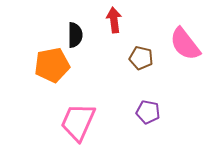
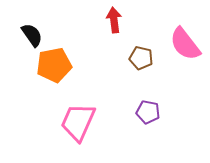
black semicircle: moved 43 px left; rotated 35 degrees counterclockwise
orange pentagon: moved 2 px right
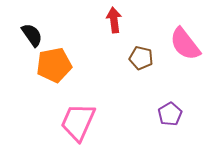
purple pentagon: moved 22 px right, 2 px down; rotated 30 degrees clockwise
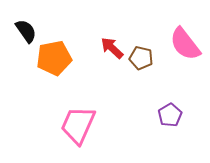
red arrow: moved 2 px left, 28 px down; rotated 40 degrees counterclockwise
black semicircle: moved 6 px left, 4 px up
orange pentagon: moved 7 px up
purple pentagon: moved 1 px down
pink trapezoid: moved 3 px down
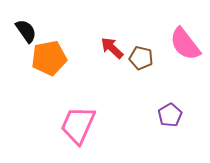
orange pentagon: moved 5 px left
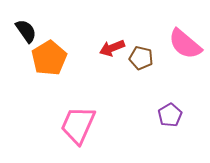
pink semicircle: rotated 12 degrees counterclockwise
red arrow: rotated 65 degrees counterclockwise
orange pentagon: rotated 20 degrees counterclockwise
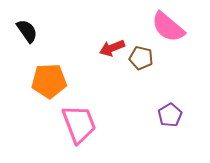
black semicircle: moved 1 px right
pink semicircle: moved 17 px left, 17 px up
orange pentagon: moved 23 px down; rotated 28 degrees clockwise
pink trapezoid: moved 1 px right, 1 px up; rotated 135 degrees clockwise
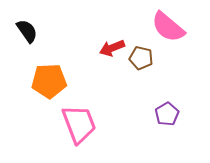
purple pentagon: moved 3 px left, 1 px up
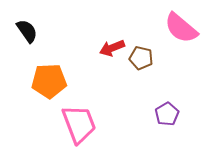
pink semicircle: moved 13 px right, 1 px down
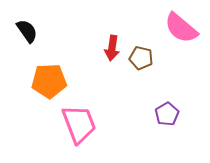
red arrow: rotated 60 degrees counterclockwise
